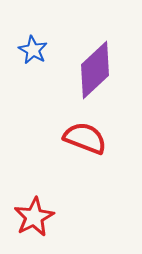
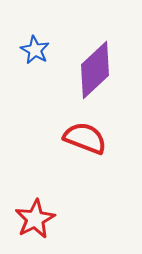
blue star: moved 2 px right
red star: moved 1 px right, 2 px down
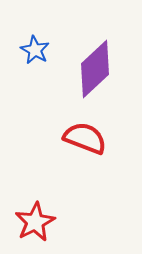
purple diamond: moved 1 px up
red star: moved 3 px down
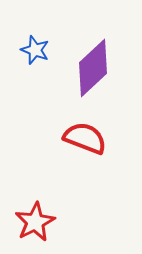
blue star: rotated 8 degrees counterclockwise
purple diamond: moved 2 px left, 1 px up
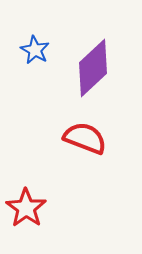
blue star: rotated 8 degrees clockwise
red star: moved 9 px left, 14 px up; rotated 9 degrees counterclockwise
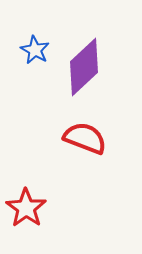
purple diamond: moved 9 px left, 1 px up
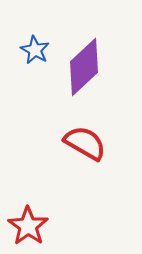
red semicircle: moved 5 px down; rotated 9 degrees clockwise
red star: moved 2 px right, 18 px down
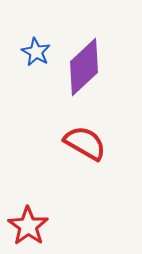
blue star: moved 1 px right, 2 px down
